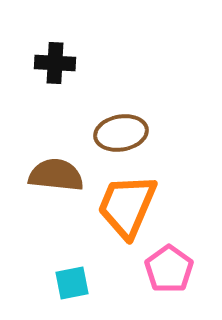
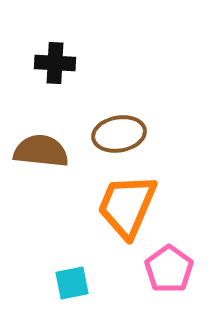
brown ellipse: moved 2 px left, 1 px down
brown semicircle: moved 15 px left, 24 px up
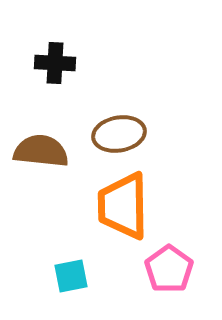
orange trapezoid: moved 4 px left; rotated 24 degrees counterclockwise
cyan square: moved 1 px left, 7 px up
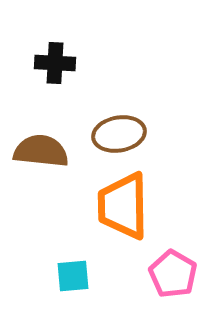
pink pentagon: moved 4 px right, 5 px down; rotated 6 degrees counterclockwise
cyan square: moved 2 px right; rotated 6 degrees clockwise
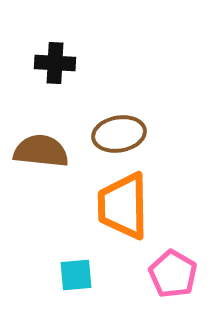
cyan square: moved 3 px right, 1 px up
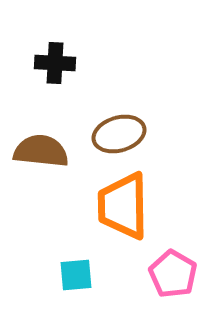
brown ellipse: rotated 6 degrees counterclockwise
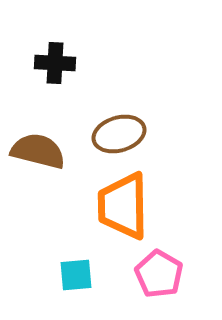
brown semicircle: moved 3 px left; rotated 8 degrees clockwise
pink pentagon: moved 14 px left
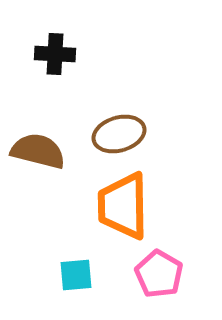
black cross: moved 9 px up
